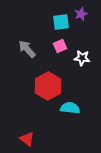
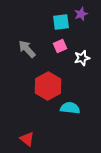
white star: rotated 21 degrees counterclockwise
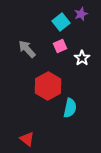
cyan square: rotated 30 degrees counterclockwise
white star: rotated 21 degrees counterclockwise
cyan semicircle: rotated 96 degrees clockwise
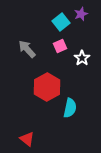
red hexagon: moved 1 px left, 1 px down
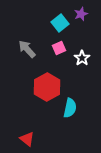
cyan square: moved 1 px left, 1 px down
pink square: moved 1 px left, 2 px down
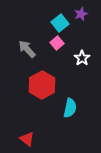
pink square: moved 2 px left, 5 px up; rotated 16 degrees counterclockwise
red hexagon: moved 5 px left, 2 px up
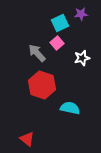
purple star: rotated 16 degrees clockwise
cyan square: rotated 12 degrees clockwise
gray arrow: moved 10 px right, 4 px down
white star: rotated 21 degrees clockwise
red hexagon: rotated 12 degrees counterclockwise
cyan semicircle: rotated 90 degrees counterclockwise
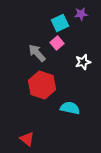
white star: moved 1 px right, 4 px down
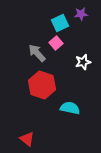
pink square: moved 1 px left
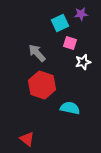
pink square: moved 14 px right; rotated 32 degrees counterclockwise
